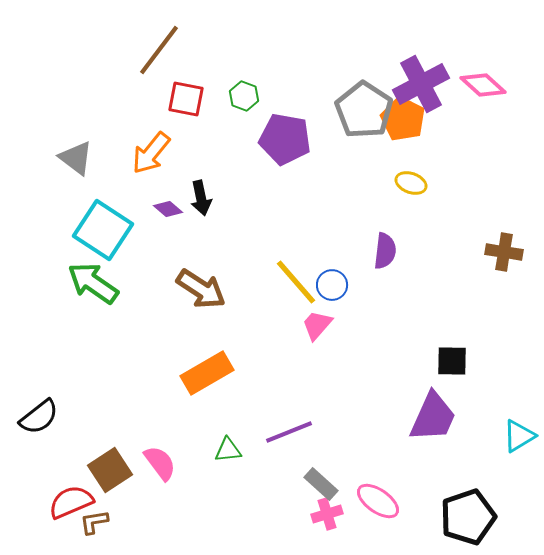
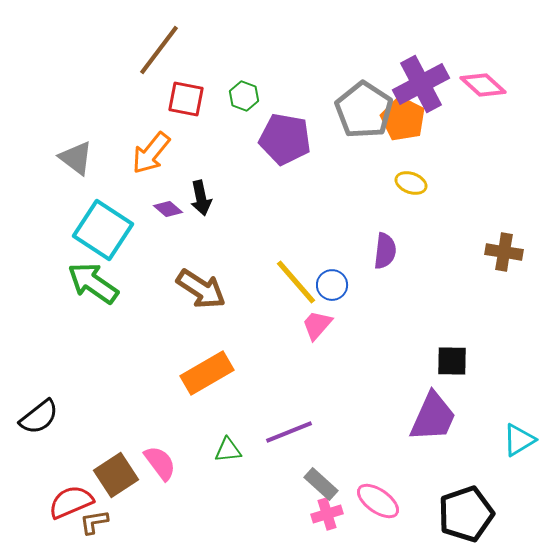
cyan triangle: moved 4 px down
brown square: moved 6 px right, 5 px down
black pentagon: moved 2 px left, 3 px up
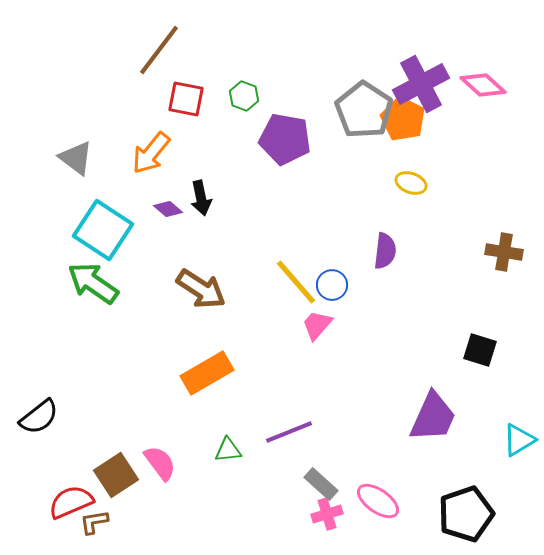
black square: moved 28 px right, 11 px up; rotated 16 degrees clockwise
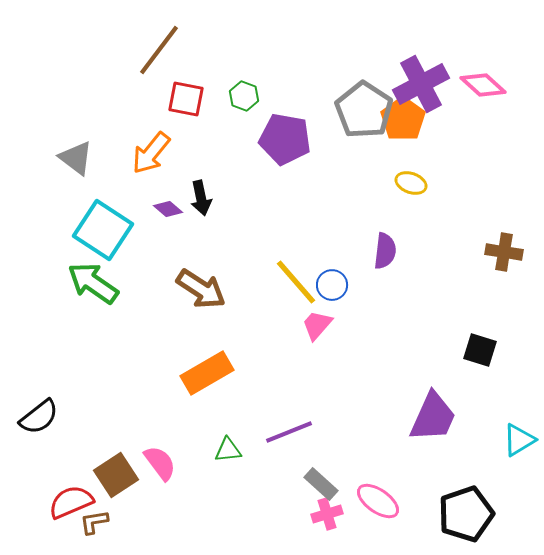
orange pentagon: rotated 9 degrees clockwise
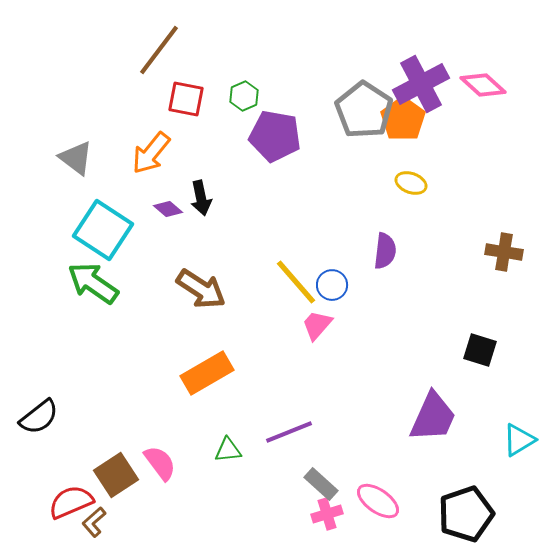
green hexagon: rotated 16 degrees clockwise
purple pentagon: moved 10 px left, 3 px up
brown L-shape: rotated 32 degrees counterclockwise
